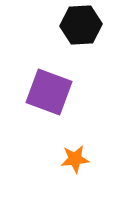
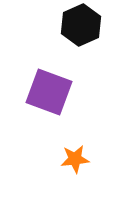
black hexagon: rotated 21 degrees counterclockwise
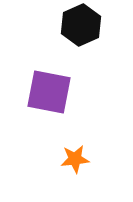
purple square: rotated 9 degrees counterclockwise
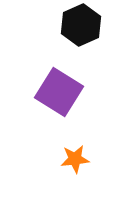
purple square: moved 10 px right; rotated 21 degrees clockwise
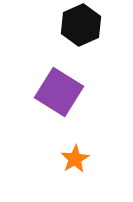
orange star: rotated 24 degrees counterclockwise
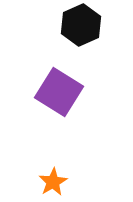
orange star: moved 22 px left, 23 px down
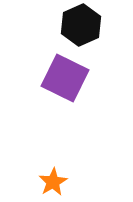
purple square: moved 6 px right, 14 px up; rotated 6 degrees counterclockwise
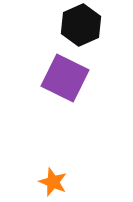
orange star: rotated 20 degrees counterclockwise
